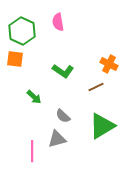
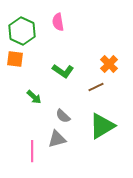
orange cross: rotated 18 degrees clockwise
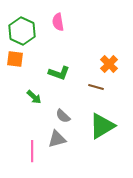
green L-shape: moved 4 px left, 2 px down; rotated 15 degrees counterclockwise
brown line: rotated 42 degrees clockwise
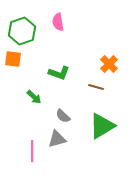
green hexagon: rotated 16 degrees clockwise
orange square: moved 2 px left
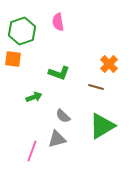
green arrow: rotated 63 degrees counterclockwise
pink line: rotated 20 degrees clockwise
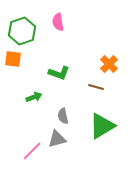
gray semicircle: rotated 35 degrees clockwise
pink line: rotated 25 degrees clockwise
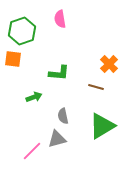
pink semicircle: moved 2 px right, 3 px up
green L-shape: rotated 15 degrees counterclockwise
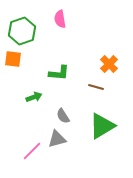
gray semicircle: rotated 21 degrees counterclockwise
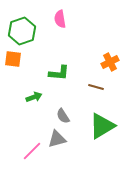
orange cross: moved 1 px right, 2 px up; rotated 18 degrees clockwise
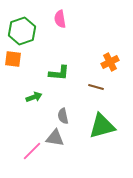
gray semicircle: rotated 21 degrees clockwise
green triangle: rotated 16 degrees clockwise
gray triangle: moved 2 px left, 1 px up; rotated 24 degrees clockwise
